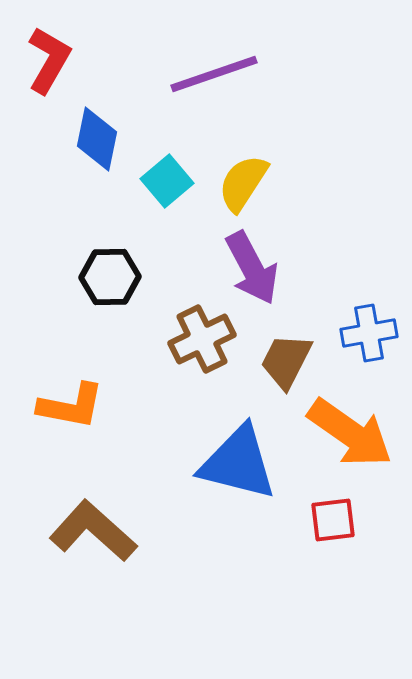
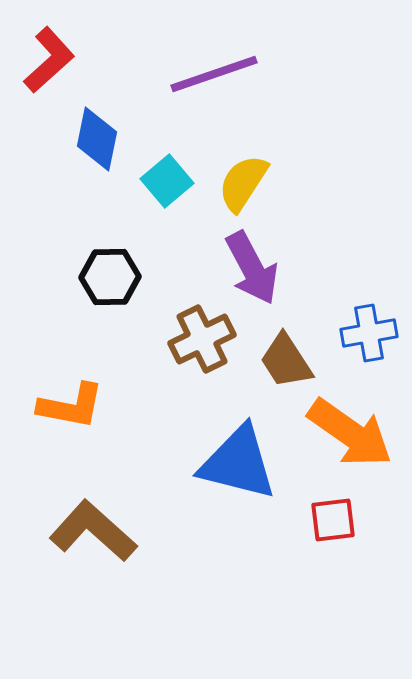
red L-shape: rotated 18 degrees clockwise
brown trapezoid: rotated 60 degrees counterclockwise
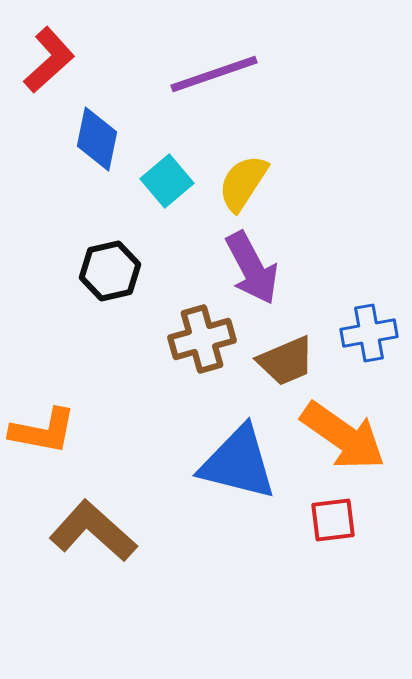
black hexagon: moved 6 px up; rotated 12 degrees counterclockwise
brown cross: rotated 10 degrees clockwise
brown trapezoid: rotated 80 degrees counterclockwise
orange L-shape: moved 28 px left, 25 px down
orange arrow: moved 7 px left, 3 px down
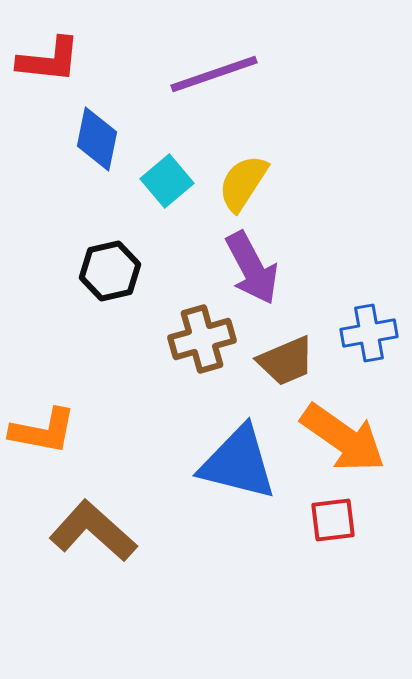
red L-shape: rotated 48 degrees clockwise
orange arrow: moved 2 px down
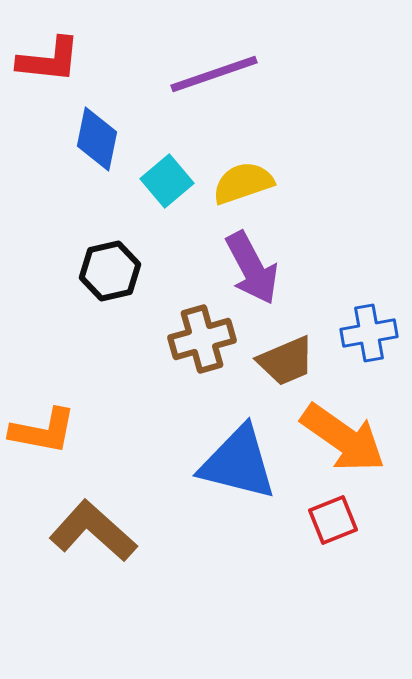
yellow semicircle: rotated 38 degrees clockwise
red square: rotated 15 degrees counterclockwise
